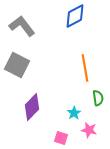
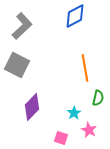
gray L-shape: rotated 84 degrees clockwise
green semicircle: rotated 21 degrees clockwise
pink star: rotated 14 degrees clockwise
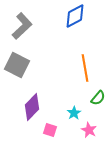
green semicircle: rotated 28 degrees clockwise
pink square: moved 11 px left, 8 px up
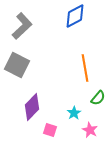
pink star: moved 1 px right
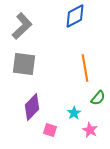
gray square: moved 7 px right, 1 px up; rotated 20 degrees counterclockwise
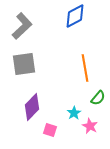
gray square: rotated 15 degrees counterclockwise
pink star: moved 4 px up
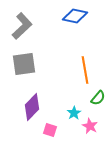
blue diamond: rotated 40 degrees clockwise
orange line: moved 2 px down
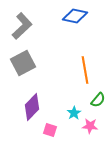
gray square: moved 1 px left, 1 px up; rotated 20 degrees counterclockwise
green semicircle: moved 2 px down
pink star: rotated 21 degrees counterclockwise
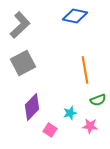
gray L-shape: moved 2 px left, 1 px up
green semicircle: rotated 28 degrees clockwise
cyan star: moved 4 px left; rotated 16 degrees clockwise
pink square: rotated 16 degrees clockwise
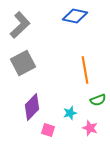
pink star: moved 2 px down; rotated 14 degrees clockwise
pink square: moved 2 px left; rotated 16 degrees counterclockwise
